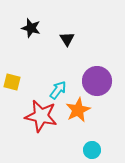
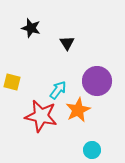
black triangle: moved 4 px down
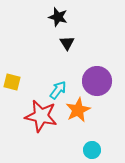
black star: moved 27 px right, 11 px up
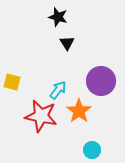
purple circle: moved 4 px right
orange star: moved 1 px right, 1 px down; rotated 10 degrees counterclockwise
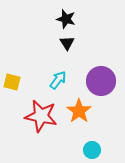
black star: moved 8 px right, 2 px down
cyan arrow: moved 10 px up
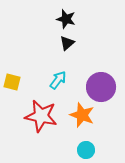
black triangle: rotated 21 degrees clockwise
purple circle: moved 6 px down
orange star: moved 3 px right, 4 px down; rotated 15 degrees counterclockwise
cyan circle: moved 6 px left
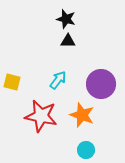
black triangle: moved 1 px right, 2 px up; rotated 42 degrees clockwise
purple circle: moved 3 px up
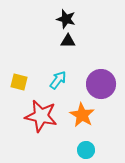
yellow square: moved 7 px right
orange star: rotated 10 degrees clockwise
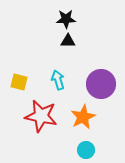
black star: rotated 18 degrees counterclockwise
cyan arrow: rotated 54 degrees counterclockwise
orange star: moved 1 px right, 2 px down; rotated 15 degrees clockwise
